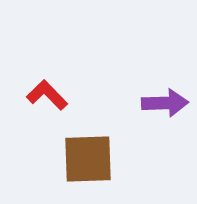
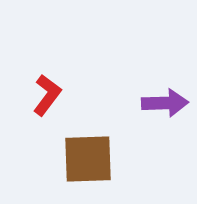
red L-shape: rotated 81 degrees clockwise
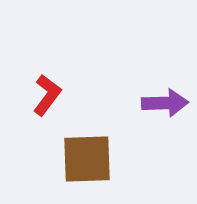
brown square: moved 1 px left
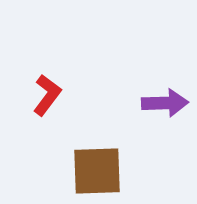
brown square: moved 10 px right, 12 px down
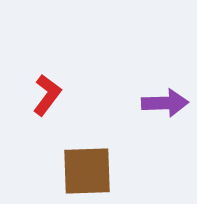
brown square: moved 10 px left
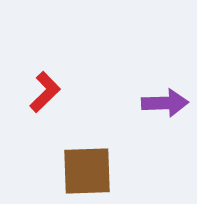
red L-shape: moved 2 px left, 3 px up; rotated 9 degrees clockwise
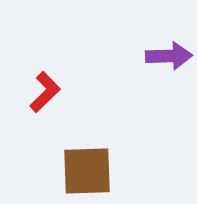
purple arrow: moved 4 px right, 47 px up
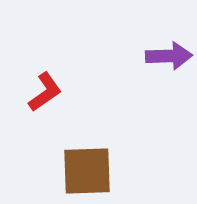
red L-shape: rotated 9 degrees clockwise
